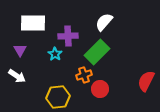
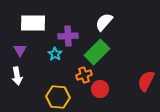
white arrow: rotated 48 degrees clockwise
yellow hexagon: rotated 10 degrees clockwise
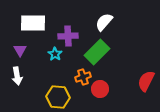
orange cross: moved 1 px left, 2 px down
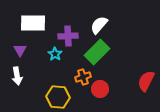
white semicircle: moved 5 px left, 3 px down
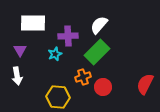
cyan star: rotated 16 degrees clockwise
red semicircle: moved 1 px left, 3 px down
red circle: moved 3 px right, 2 px up
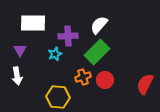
red circle: moved 2 px right, 7 px up
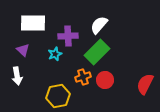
purple triangle: moved 3 px right; rotated 16 degrees counterclockwise
yellow hexagon: moved 1 px up; rotated 15 degrees counterclockwise
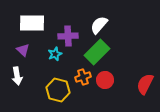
white rectangle: moved 1 px left
yellow hexagon: moved 6 px up; rotated 25 degrees clockwise
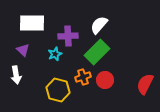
white arrow: moved 1 px left, 1 px up
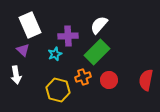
white rectangle: moved 2 px left, 2 px down; rotated 65 degrees clockwise
red circle: moved 4 px right
red semicircle: moved 1 px right, 4 px up; rotated 15 degrees counterclockwise
